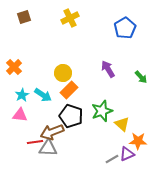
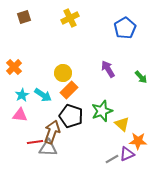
brown arrow: rotated 130 degrees clockwise
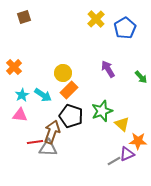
yellow cross: moved 26 px right, 1 px down; rotated 18 degrees counterclockwise
gray line: moved 2 px right, 2 px down
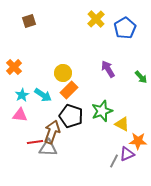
brown square: moved 5 px right, 4 px down
yellow triangle: rotated 14 degrees counterclockwise
gray line: rotated 32 degrees counterclockwise
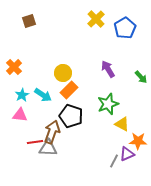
green star: moved 6 px right, 7 px up
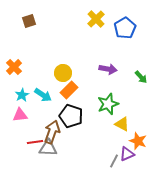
purple arrow: rotated 132 degrees clockwise
pink triangle: rotated 14 degrees counterclockwise
orange star: rotated 18 degrees clockwise
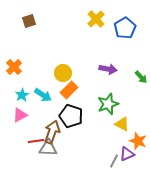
pink triangle: rotated 21 degrees counterclockwise
red line: moved 1 px right, 1 px up
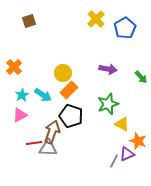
red line: moved 2 px left, 2 px down
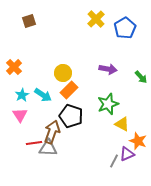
pink triangle: rotated 35 degrees counterclockwise
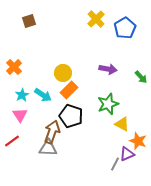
red line: moved 22 px left, 2 px up; rotated 28 degrees counterclockwise
gray line: moved 1 px right, 3 px down
